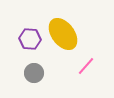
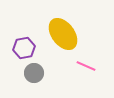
purple hexagon: moved 6 px left, 9 px down; rotated 15 degrees counterclockwise
pink line: rotated 72 degrees clockwise
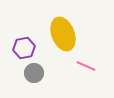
yellow ellipse: rotated 16 degrees clockwise
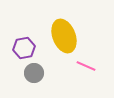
yellow ellipse: moved 1 px right, 2 px down
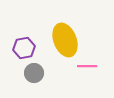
yellow ellipse: moved 1 px right, 4 px down
pink line: moved 1 px right; rotated 24 degrees counterclockwise
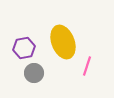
yellow ellipse: moved 2 px left, 2 px down
pink line: rotated 72 degrees counterclockwise
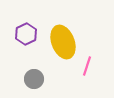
purple hexagon: moved 2 px right, 14 px up; rotated 15 degrees counterclockwise
gray circle: moved 6 px down
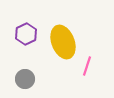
gray circle: moved 9 px left
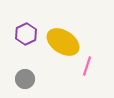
yellow ellipse: rotated 36 degrees counterclockwise
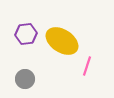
purple hexagon: rotated 20 degrees clockwise
yellow ellipse: moved 1 px left, 1 px up
